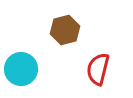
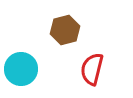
red semicircle: moved 6 px left
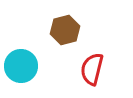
cyan circle: moved 3 px up
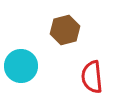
red semicircle: moved 8 px down; rotated 20 degrees counterclockwise
